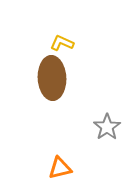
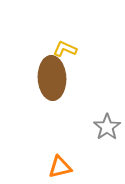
yellow L-shape: moved 3 px right, 6 px down
orange triangle: moved 1 px up
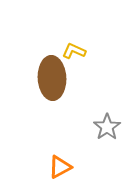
yellow L-shape: moved 9 px right, 2 px down
orange triangle: rotated 15 degrees counterclockwise
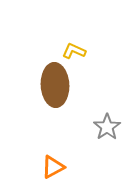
brown ellipse: moved 3 px right, 7 px down
orange triangle: moved 7 px left
